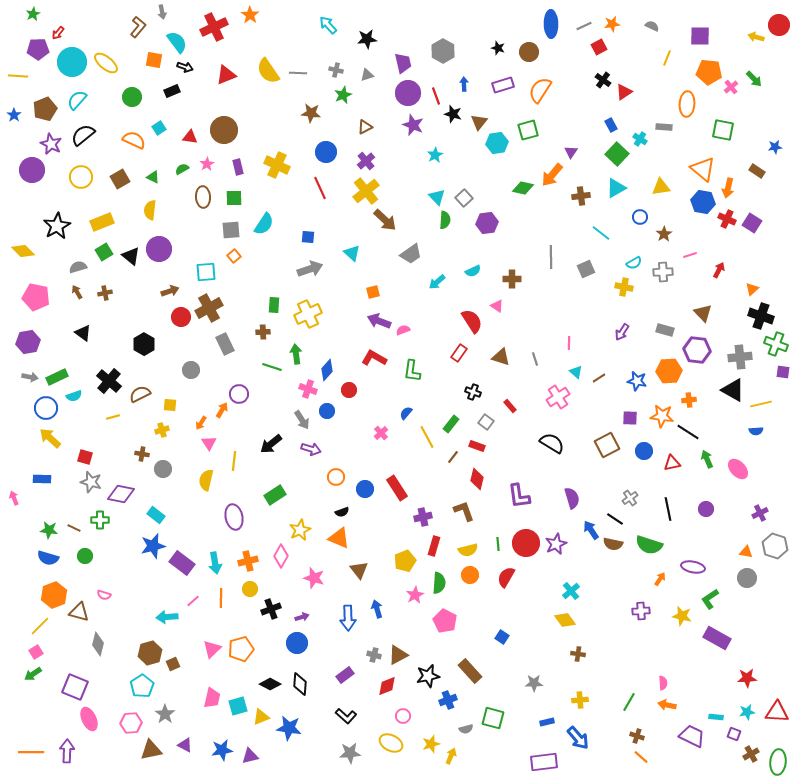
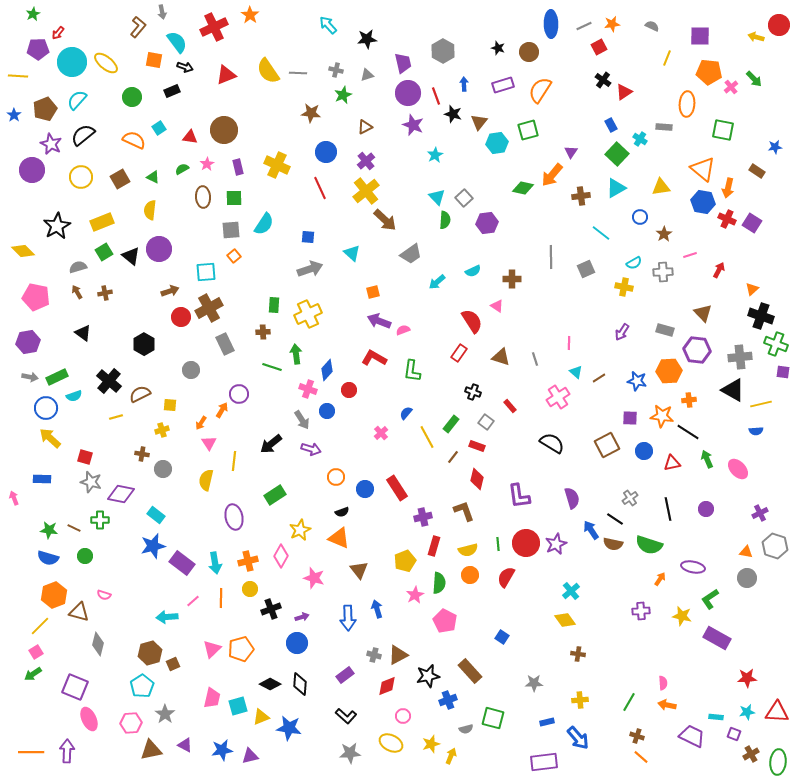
yellow line at (113, 417): moved 3 px right
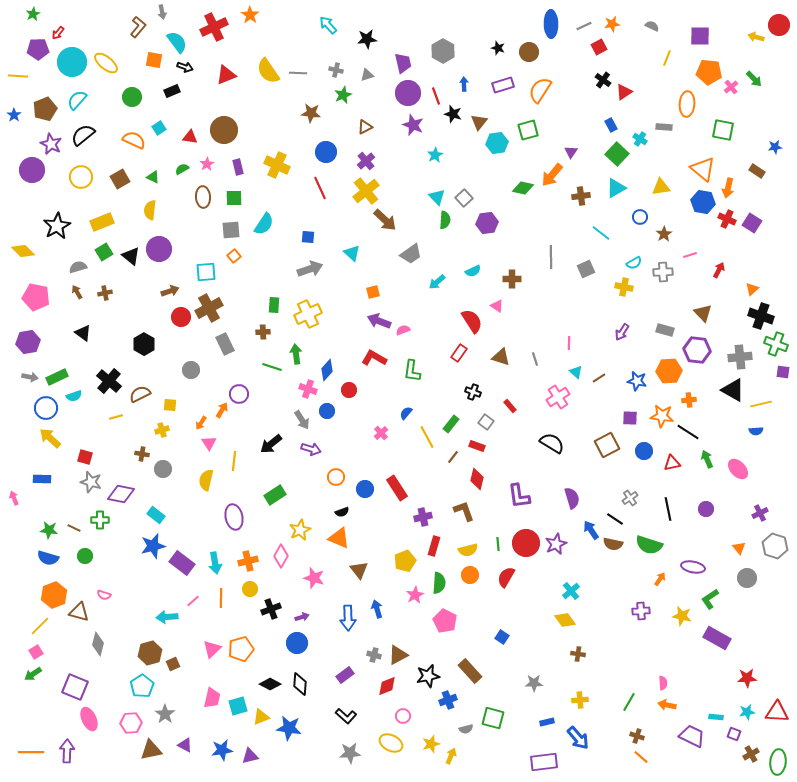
orange triangle at (746, 552): moved 7 px left, 4 px up; rotated 40 degrees clockwise
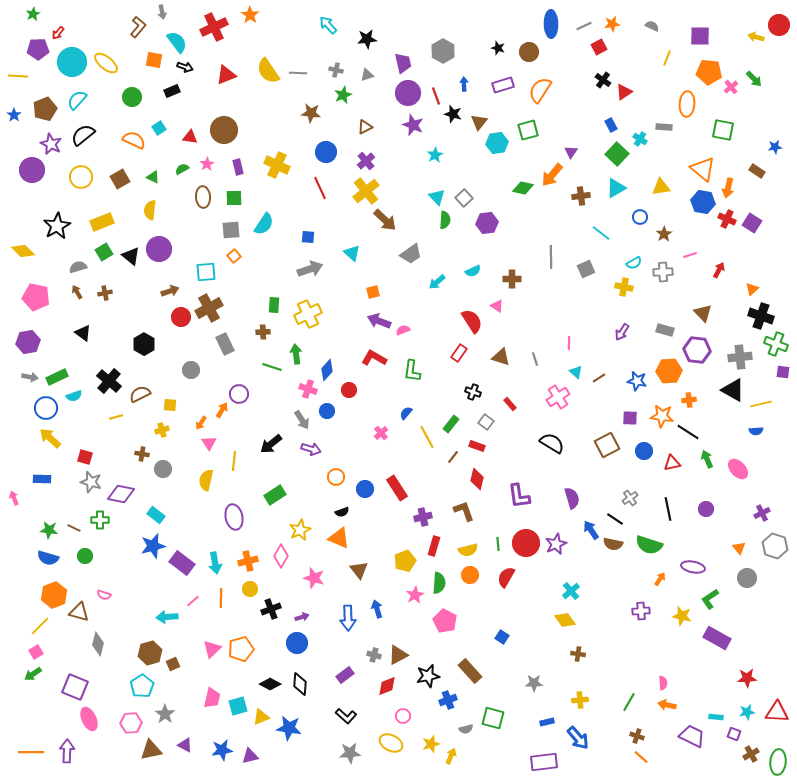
red rectangle at (510, 406): moved 2 px up
purple cross at (760, 513): moved 2 px right
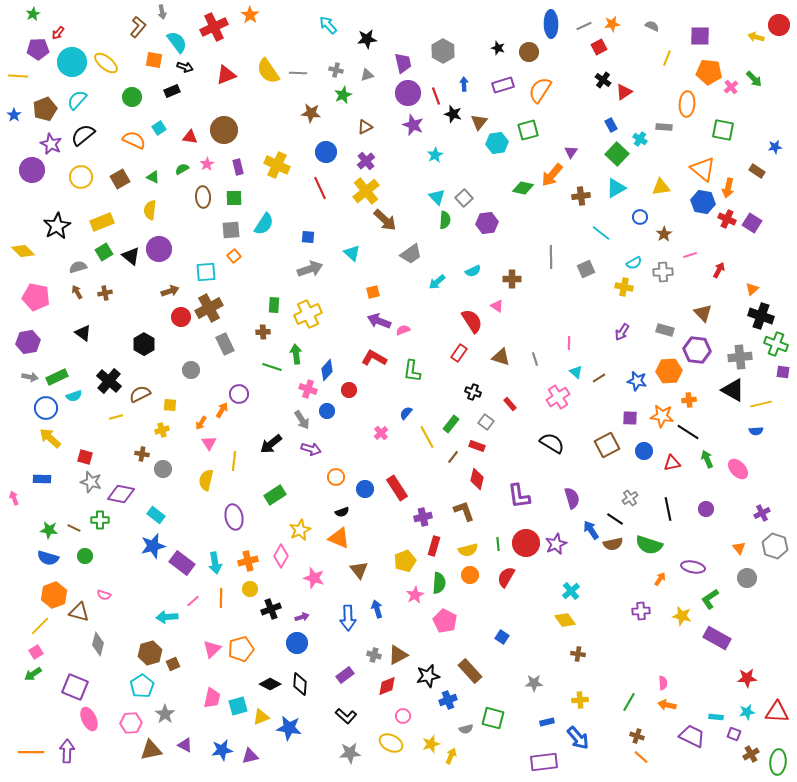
brown semicircle at (613, 544): rotated 24 degrees counterclockwise
